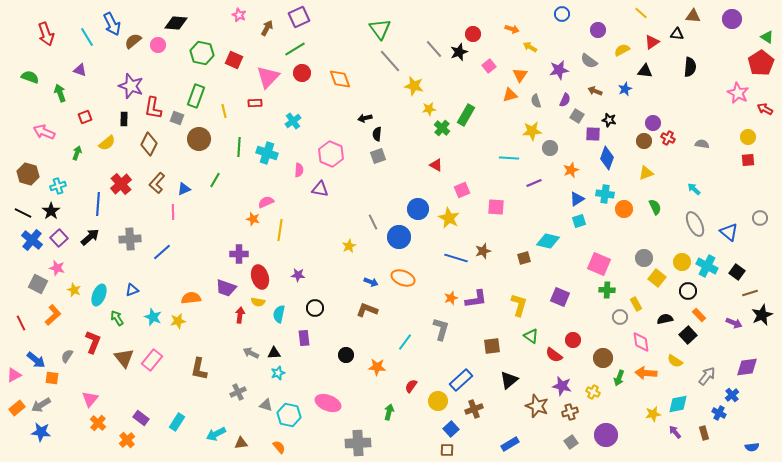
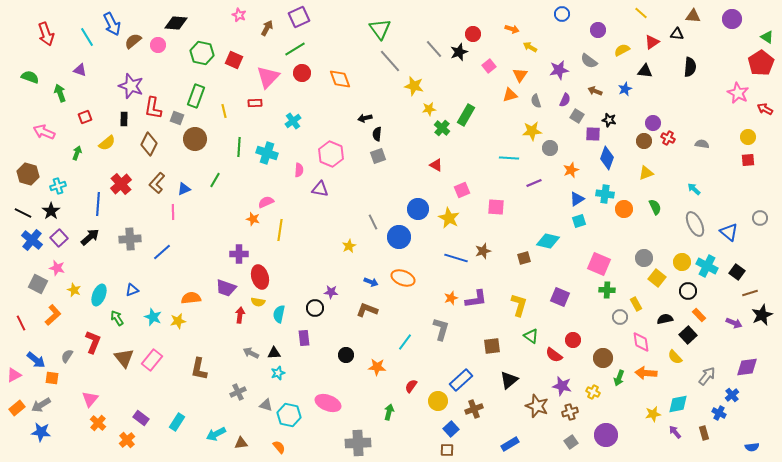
brown circle at (199, 139): moved 4 px left
purple star at (298, 275): moved 33 px right, 17 px down
yellow semicircle at (675, 361): moved 4 px up; rotated 14 degrees clockwise
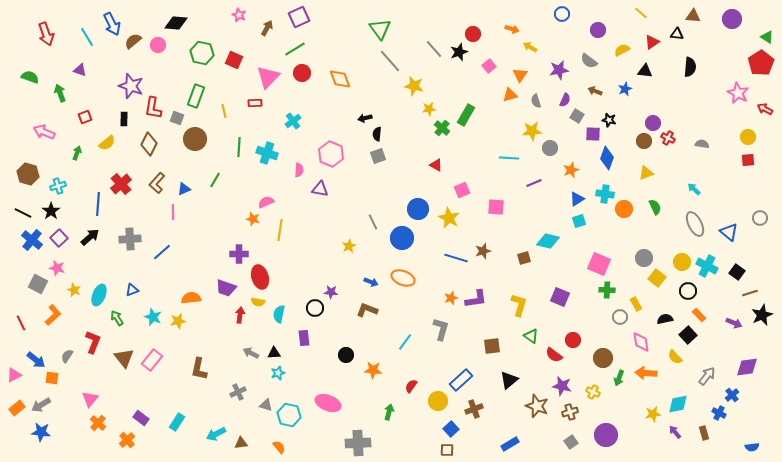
blue circle at (399, 237): moved 3 px right, 1 px down
orange star at (377, 367): moved 4 px left, 3 px down
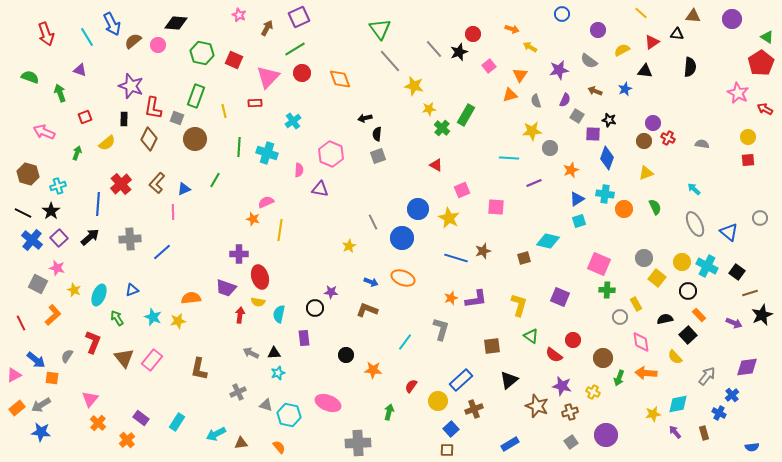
brown diamond at (149, 144): moved 5 px up
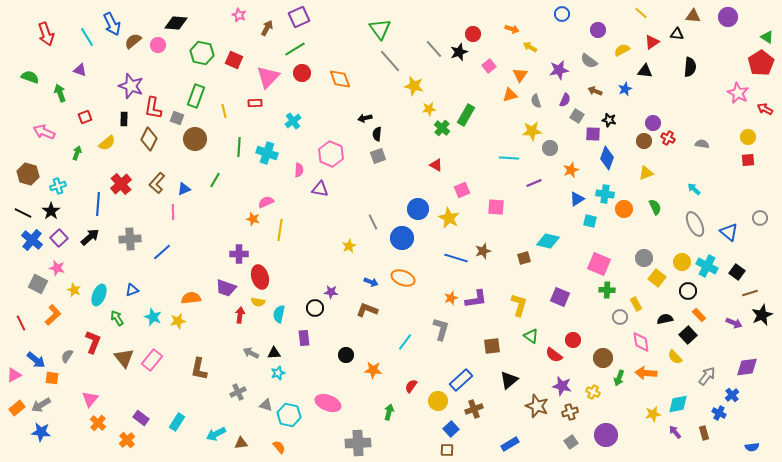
purple circle at (732, 19): moved 4 px left, 2 px up
cyan square at (579, 221): moved 11 px right; rotated 32 degrees clockwise
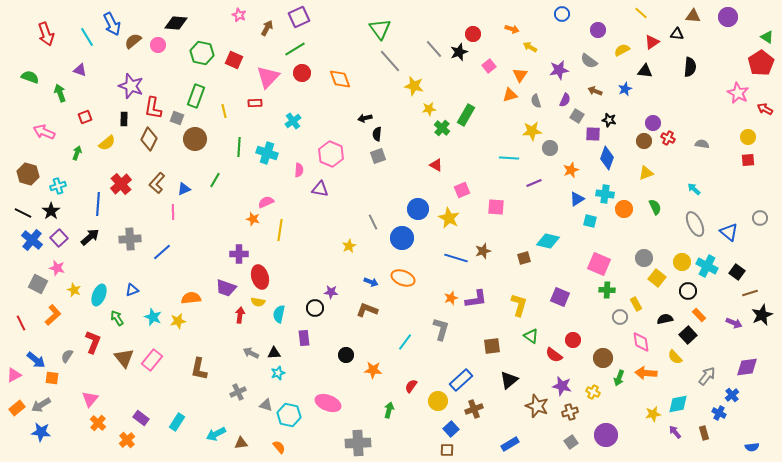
green arrow at (389, 412): moved 2 px up
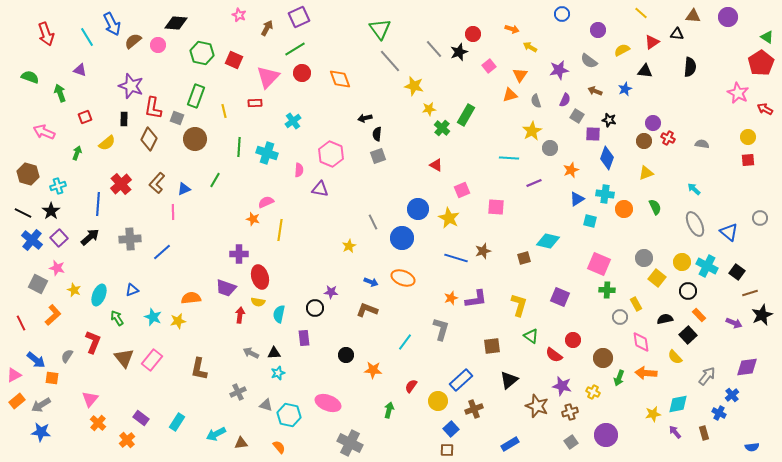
yellow star at (532, 131): rotated 24 degrees counterclockwise
orange rectangle at (17, 408): moved 7 px up
gray cross at (358, 443): moved 8 px left; rotated 30 degrees clockwise
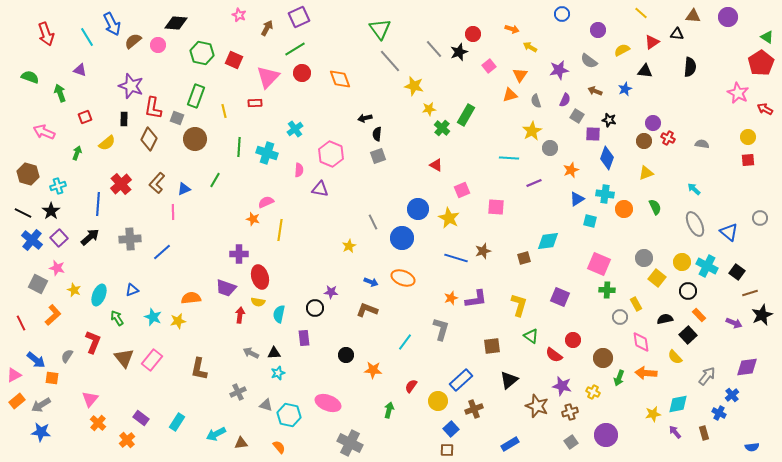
cyan cross at (293, 121): moved 2 px right, 8 px down
cyan diamond at (548, 241): rotated 20 degrees counterclockwise
